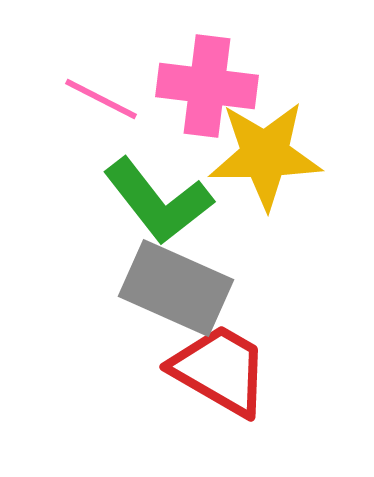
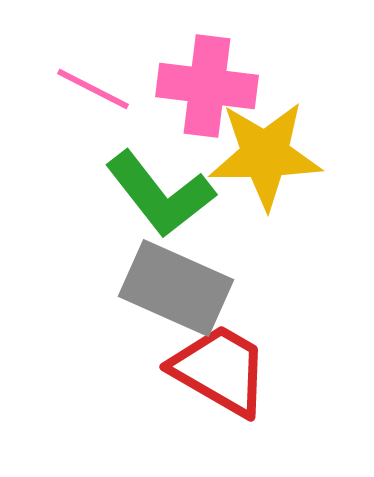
pink line: moved 8 px left, 10 px up
green L-shape: moved 2 px right, 7 px up
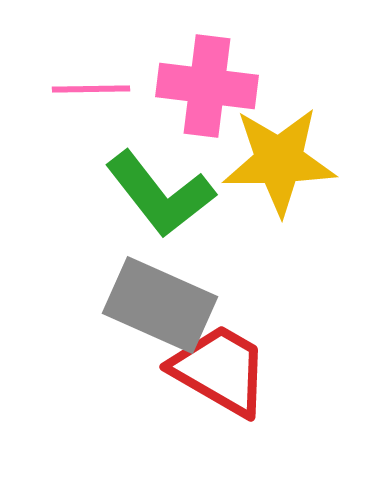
pink line: moved 2 px left; rotated 28 degrees counterclockwise
yellow star: moved 14 px right, 6 px down
gray rectangle: moved 16 px left, 17 px down
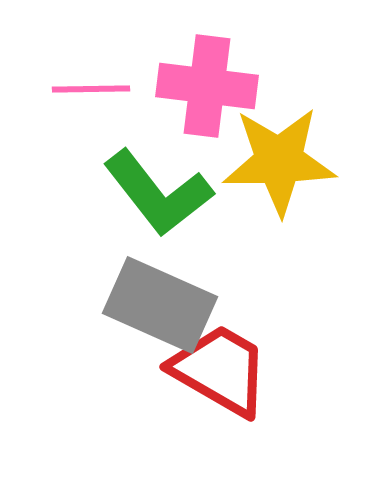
green L-shape: moved 2 px left, 1 px up
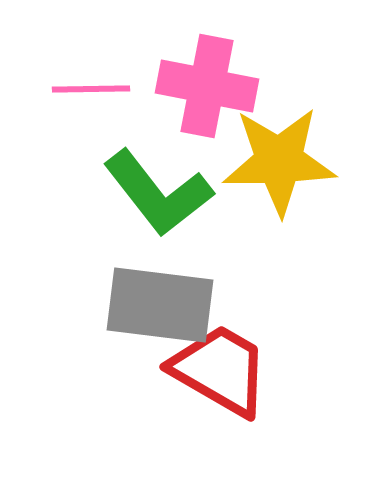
pink cross: rotated 4 degrees clockwise
gray rectangle: rotated 17 degrees counterclockwise
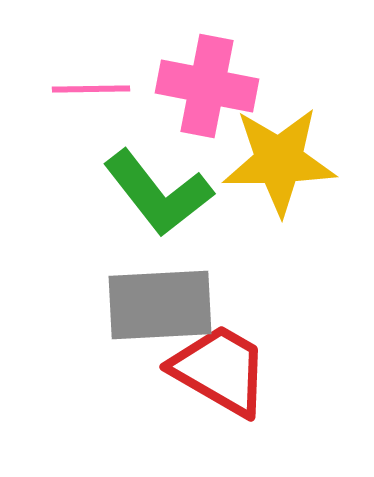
gray rectangle: rotated 10 degrees counterclockwise
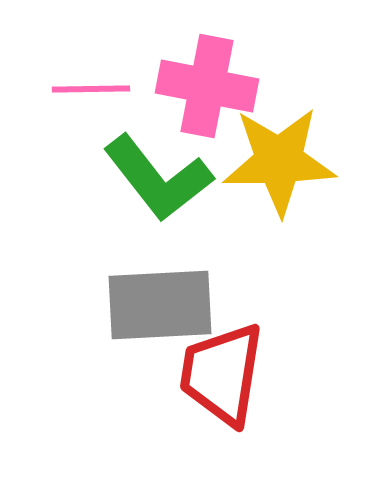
green L-shape: moved 15 px up
red trapezoid: moved 2 px right, 4 px down; rotated 111 degrees counterclockwise
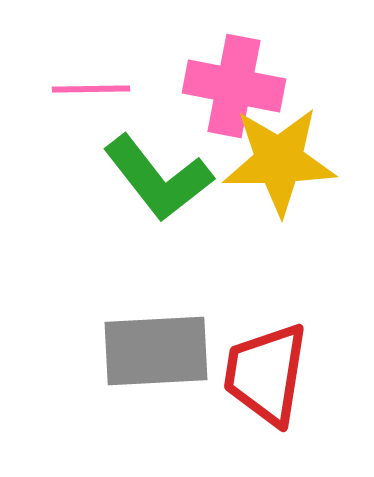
pink cross: moved 27 px right
gray rectangle: moved 4 px left, 46 px down
red trapezoid: moved 44 px right
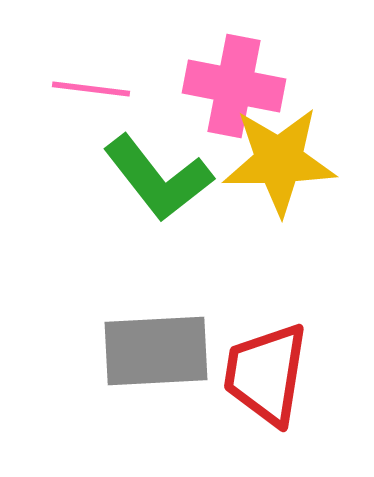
pink line: rotated 8 degrees clockwise
